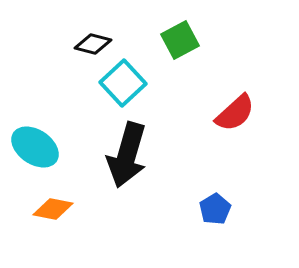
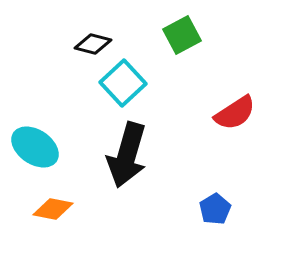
green square: moved 2 px right, 5 px up
red semicircle: rotated 9 degrees clockwise
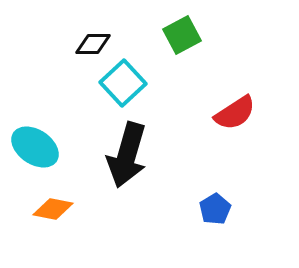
black diamond: rotated 15 degrees counterclockwise
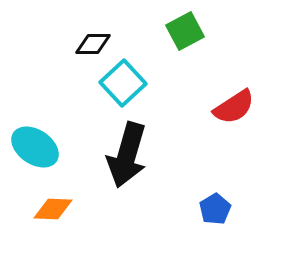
green square: moved 3 px right, 4 px up
red semicircle: moved 1 px left, 6 px up
orange diamond: rotated 9 degrees counterclockwise
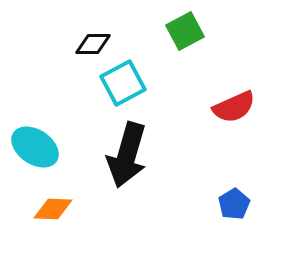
cyan square: rotated 15 degrees clockwise
red semicircle: rotated 9 degrees clockwise
blue pentagon: moved 19 px right, 5 px up
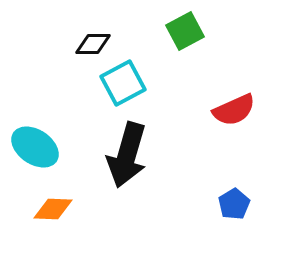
red semicircle: moved 3 px down
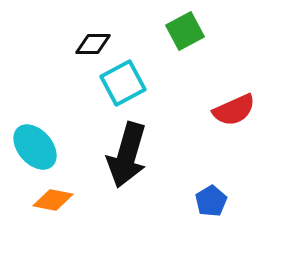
cyan ellipse: rotated 15 degrees clockwise
blue pentagon: moved 23 px left, 3 px up
orange diamond: moved 9 px up; rotated 9 degrees clockwise
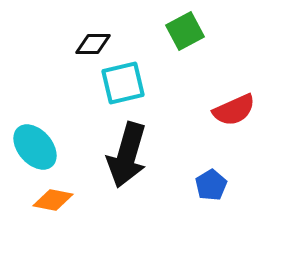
cyan square: rotated 15 degrees clockwise
blue pentagon: moved 16 px up
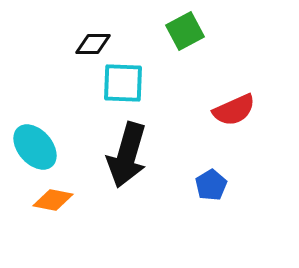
cyan square: rotated 15 degrees clockwise
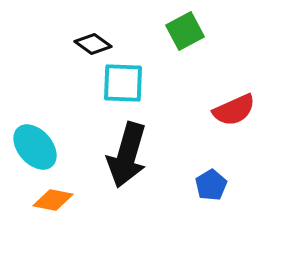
black diamond: rotated 36 degrees clockwise
